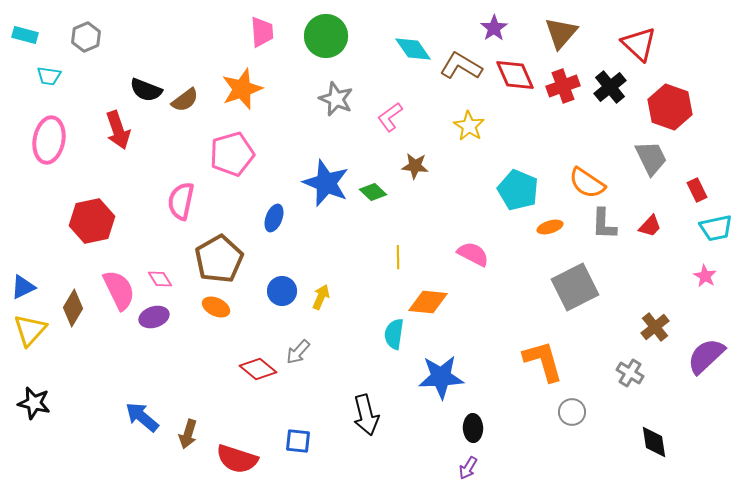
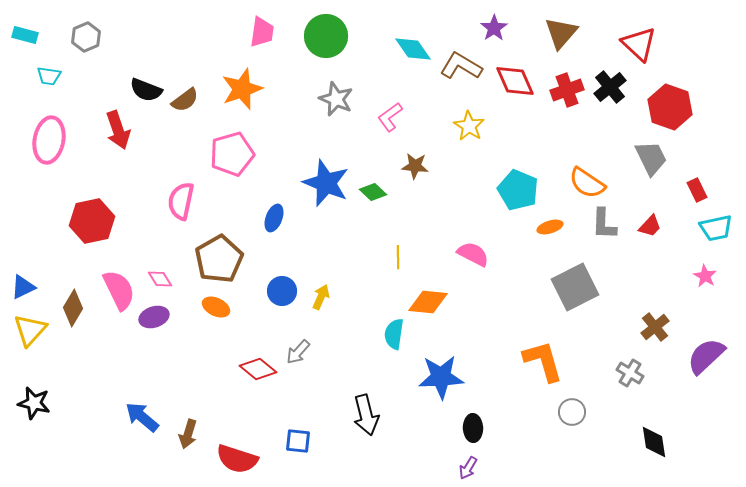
pink trapezoid at (262, 32): rotated 12 degrees clockwise
red diamond at (515, 75): moved 6 px down
red cross at (563, 86): moved 4 px right, 4 px down
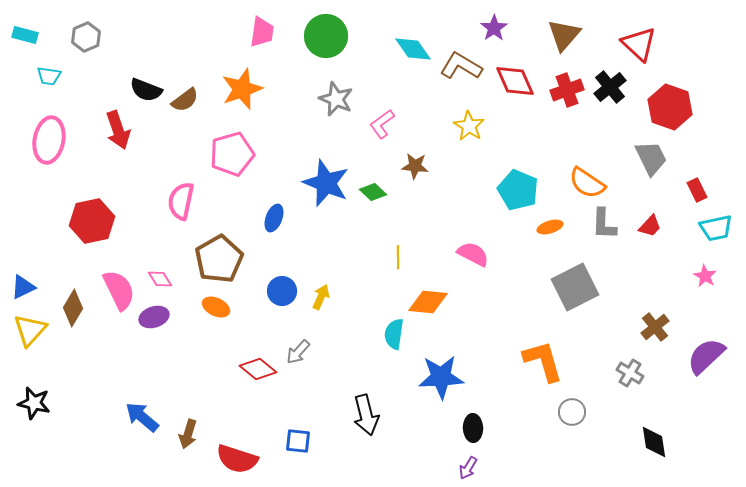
brown triangle at (561, 33): moved 3 px right, 2 px down
pink L-shape at (390, 117): moved 8 px left, 7 px down
